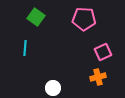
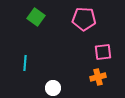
cyan line: moved 15 px down
pink square: rotated 18 degrees clockwise
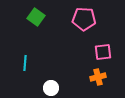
white circle: moved 2 px left
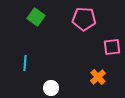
pink square: moved 9 px right, 5 px up
orange cross: rotated 28 degrees counterclockwise
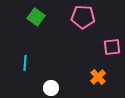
pink pentagon: moved 1 px left, 2 px up
